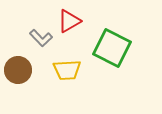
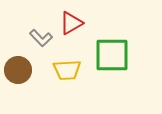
red triangle: moved 2 px right, 2 px down
green square: moved 7 px down; rotated 27 degrees counterclockwise
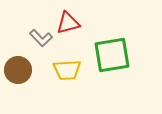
red triangle: moved 3 px left; rotated 15 degrees clockwise
green square: rotated 9 degrees counterclockwise
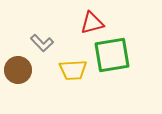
red triangle: moved 24 px right
gray L-shape: moved 1 px right, 5 px down
yellow trapezoid: moved 6 px right
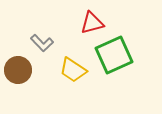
green square: moved 2 px right; rotated 15 degrees counterclockwise
yellow trapezoid: rotated 36 degrees clockwise
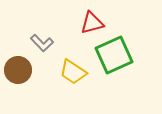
yellow trapezoid: moved 2 px down
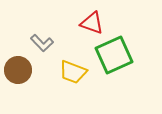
red triangle: rotated 35 degrees clockwise
yellow trapezoid: rotated 12 degrees counterclockwise
